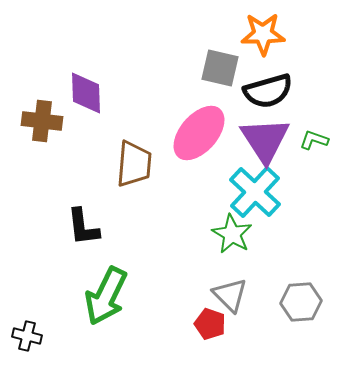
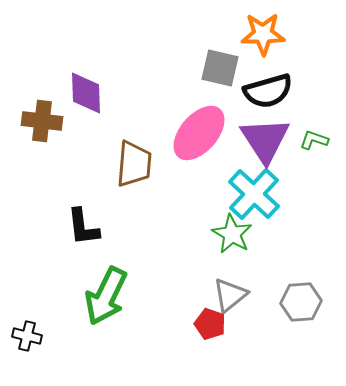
cyan cross: moved 1 px left, 2 px down
gray triangle: rotated 36 degrees clockwise
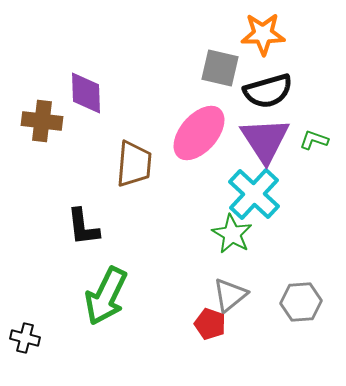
black cross: moved 2 px left, 2 px down
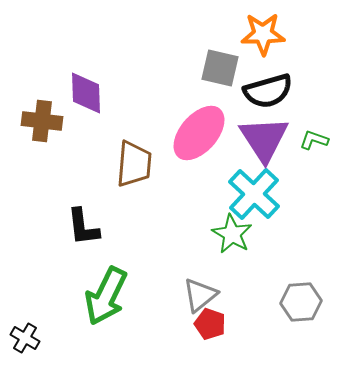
purple triangle: moved 1 px left, 1 px up
gray triangle: moved 30 px left
black cross: rotated 16 degrees clockwise
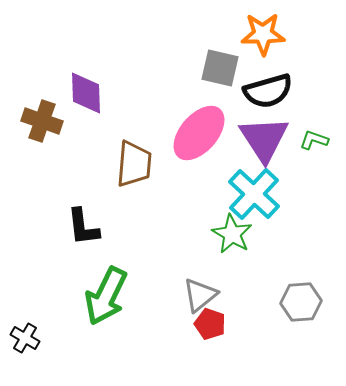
brown cross: rotated 12 degrees clockwise
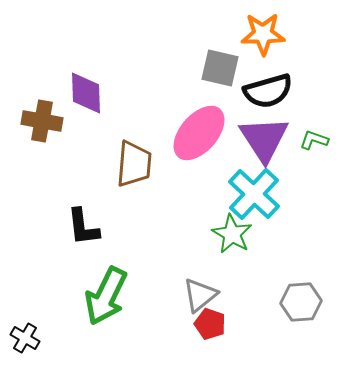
brown cross: rotated 9 degrees counterclockwise
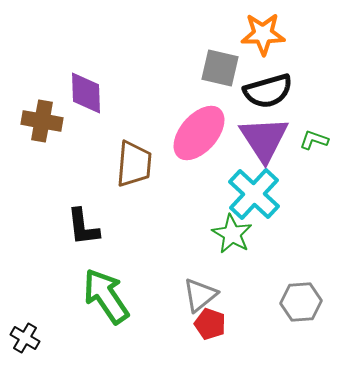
green arrow: rotated 120 degrees clockwise
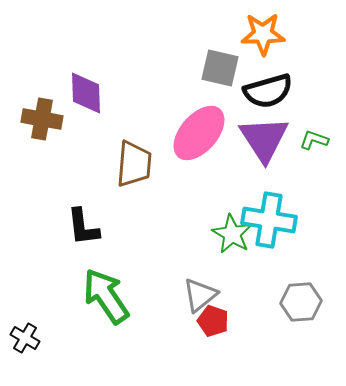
brown cross: moved 2 px up
cyan cross: moved 15 px right, 26 px down; rotated 34 degrees counterclockwise
red pentagon: moved 3 px right, 3 px up
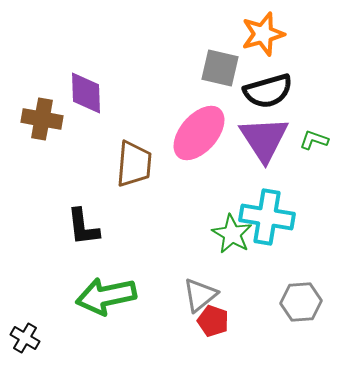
orange star: rotated 15 degrees counterclockwise
cyan cross: moved 2 px left, 3 px up
green arrow: rotated 68 degrees counterclockwise
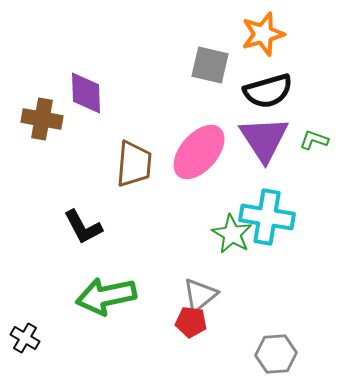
gray square: moved 10 px left, 3 px up
pink ellipse: moved 19 px down
black L-shape: rotated 21 degrees counterclockwise
gray hexagon: moved 25 px left, 52 px down
red pentagon: moved 22 px left, 1 px down; rotated 12 degrees counterclockwise
